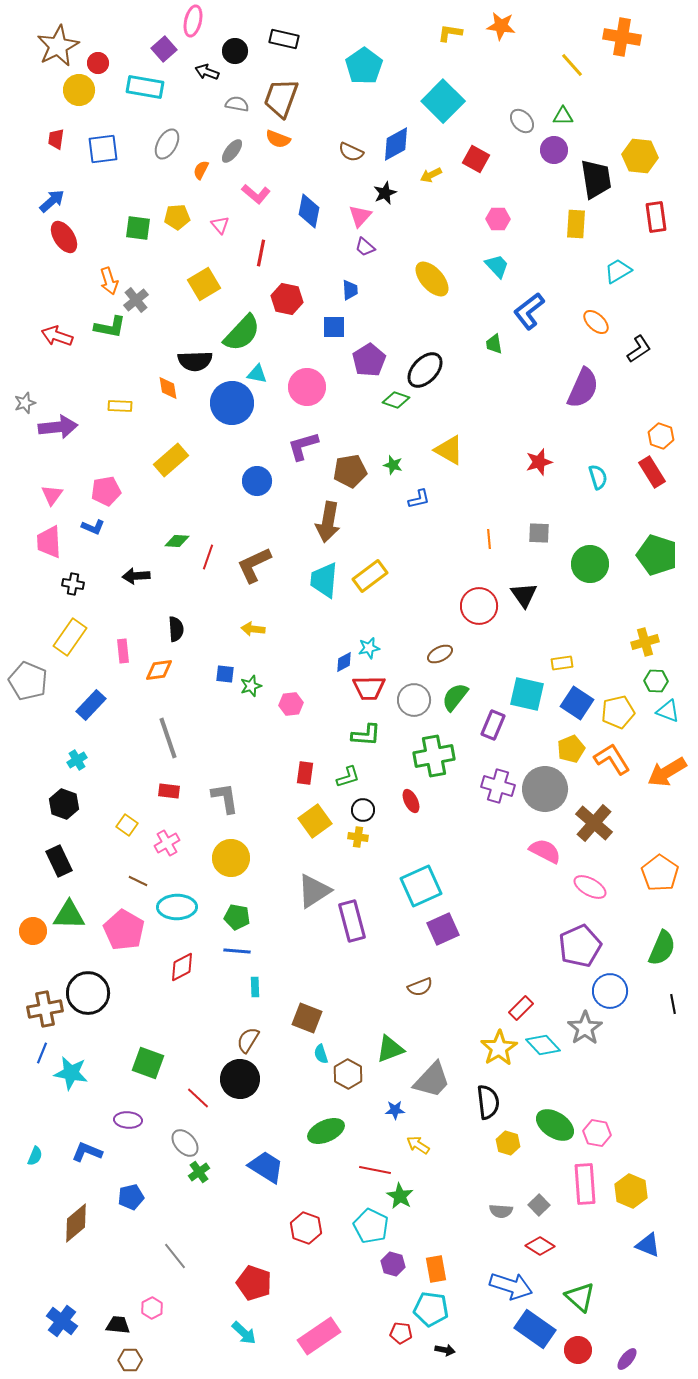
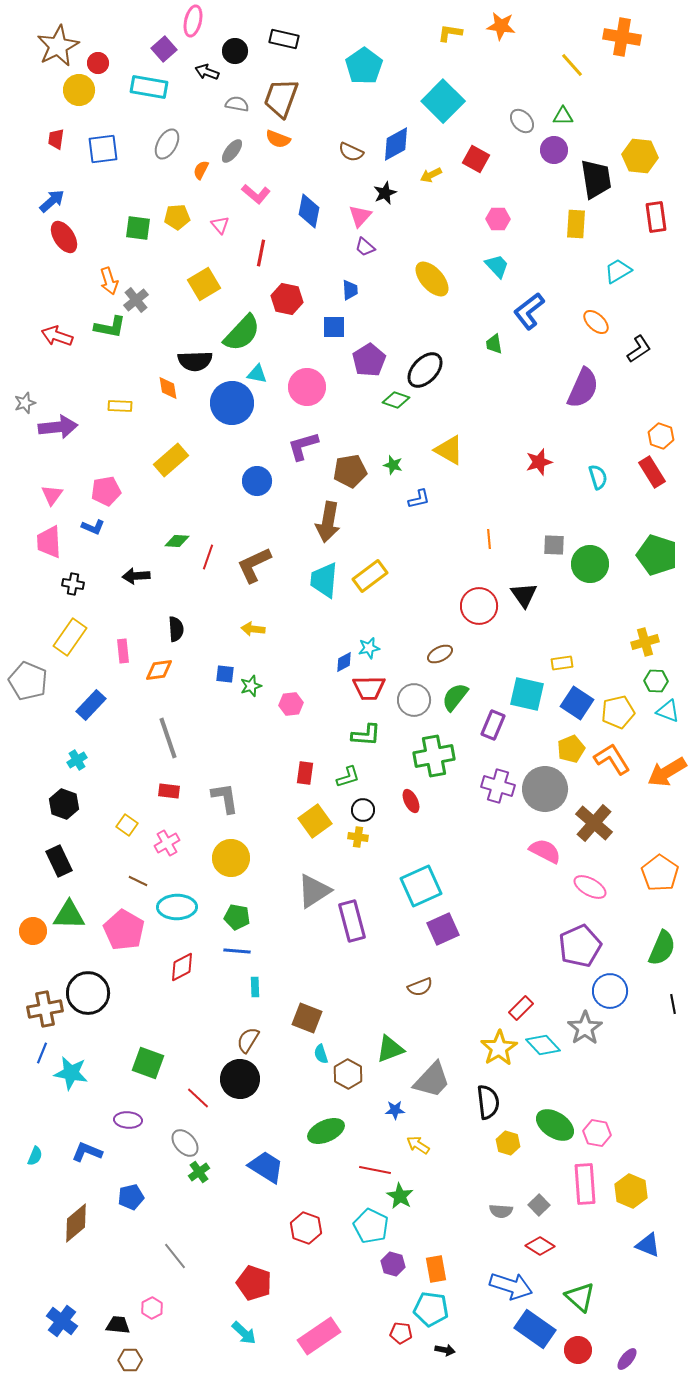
cyan rectangle at (145, 87): moved 4 px right
gray square at (539, 533): moved 15 px right, 12 px down
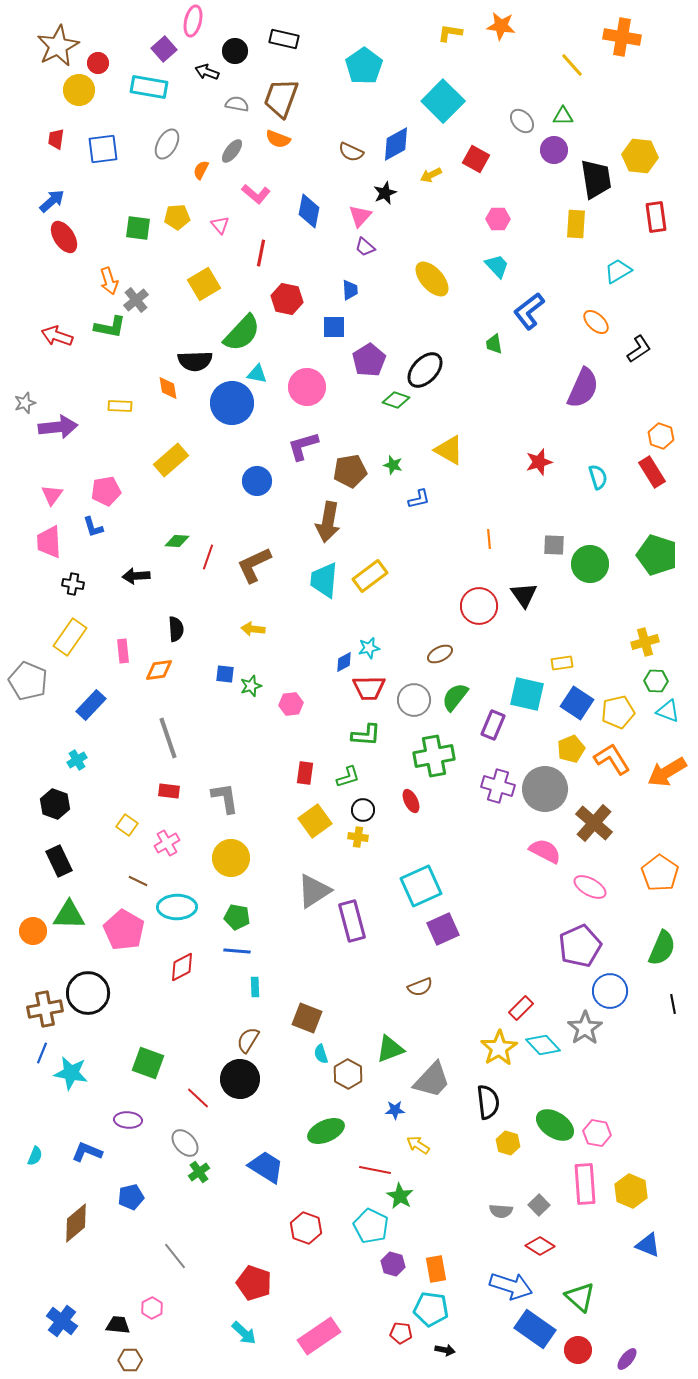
blue L-shape at (93, 527): rotated 50 degrees clockwise
black hexagon at (64, 804): moved 9 px left
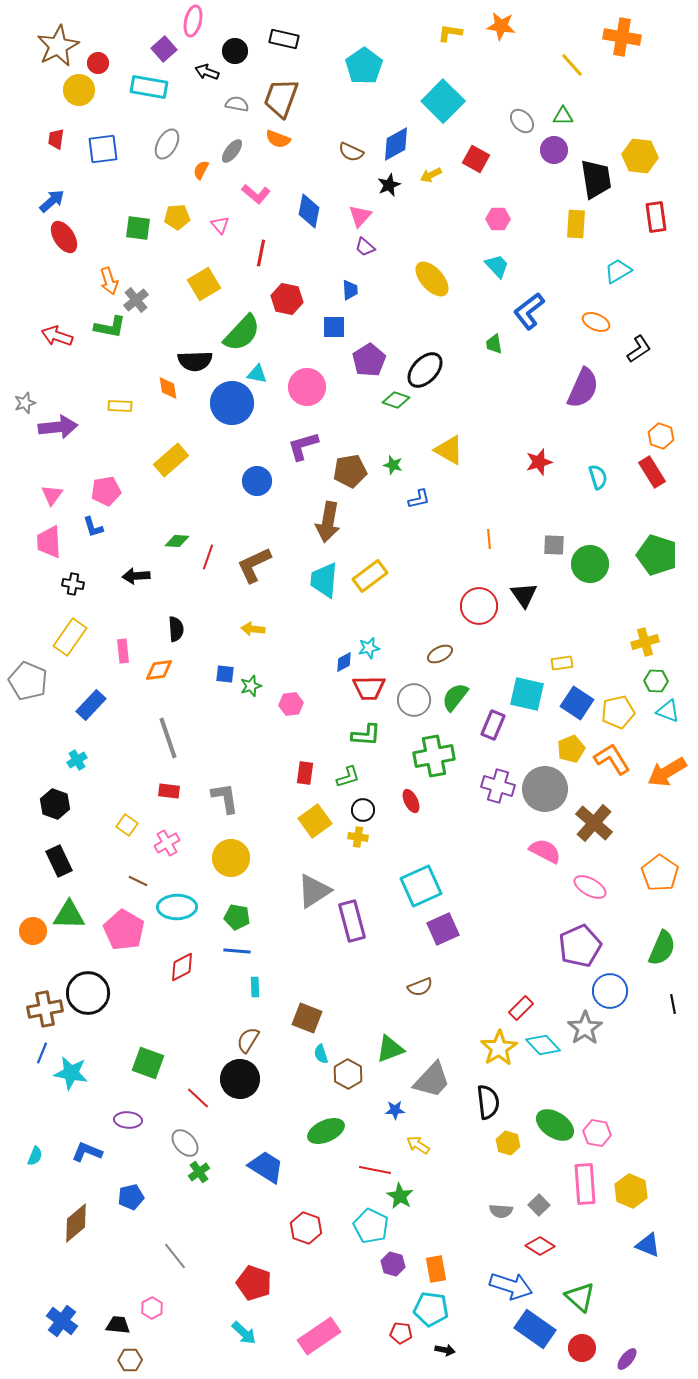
black star at (385, 193): moved 4 px right, 8 px up
orange ellipse at (596, 322): rotated 20 degrees counterclockwise
red circle at (578, 1350): moved 4 px right, 2 px up
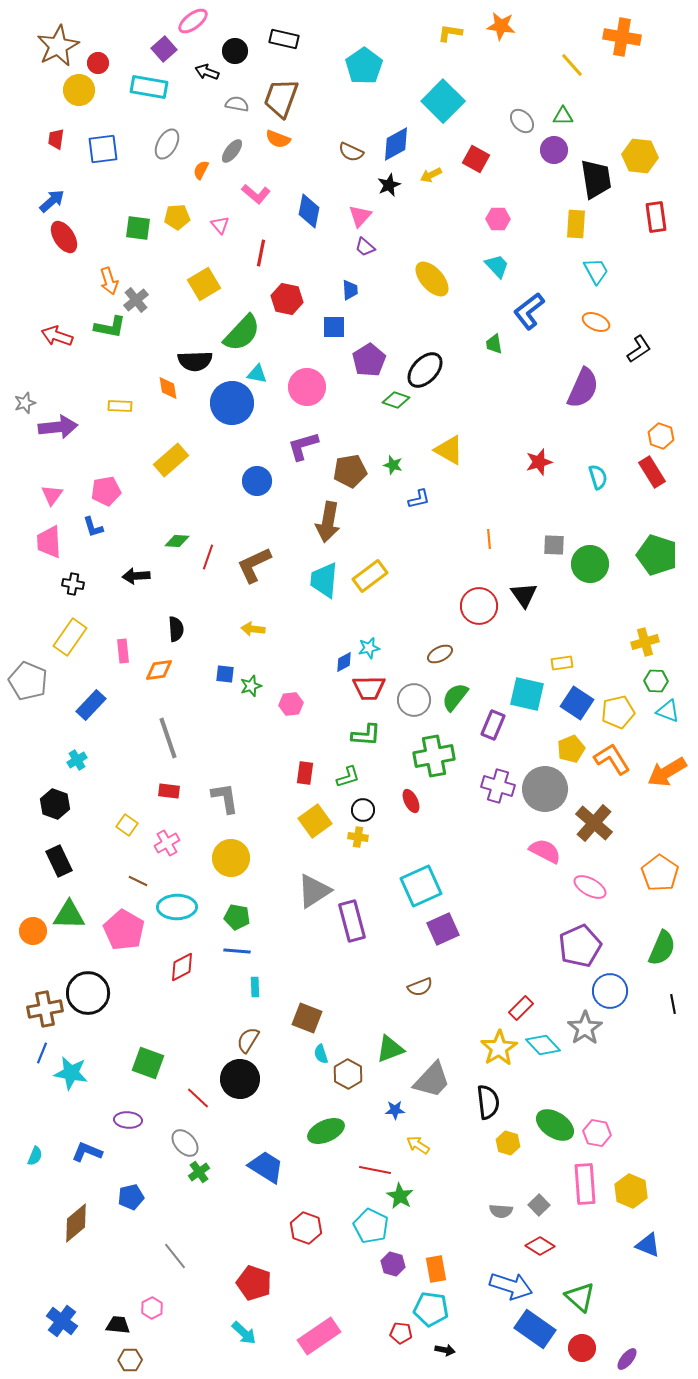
pink ellipse at (193, 21): rotated 40 degrees clockwise
cyan trapezoid at (618, 271): moved 22 px left; rotated 92 degrees clockwise
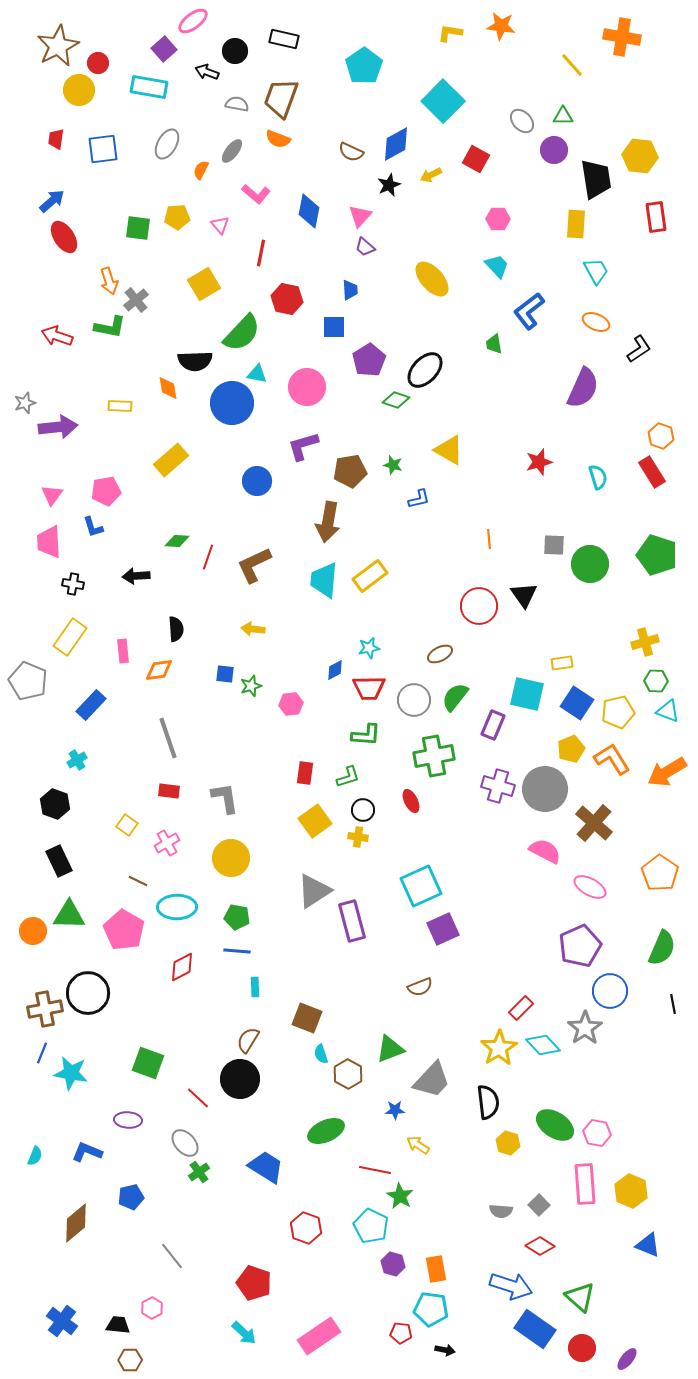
blue diamond at (344, 662): moved 9 px left, 8 px down
gray line at (175, 1256): moved 3 px left
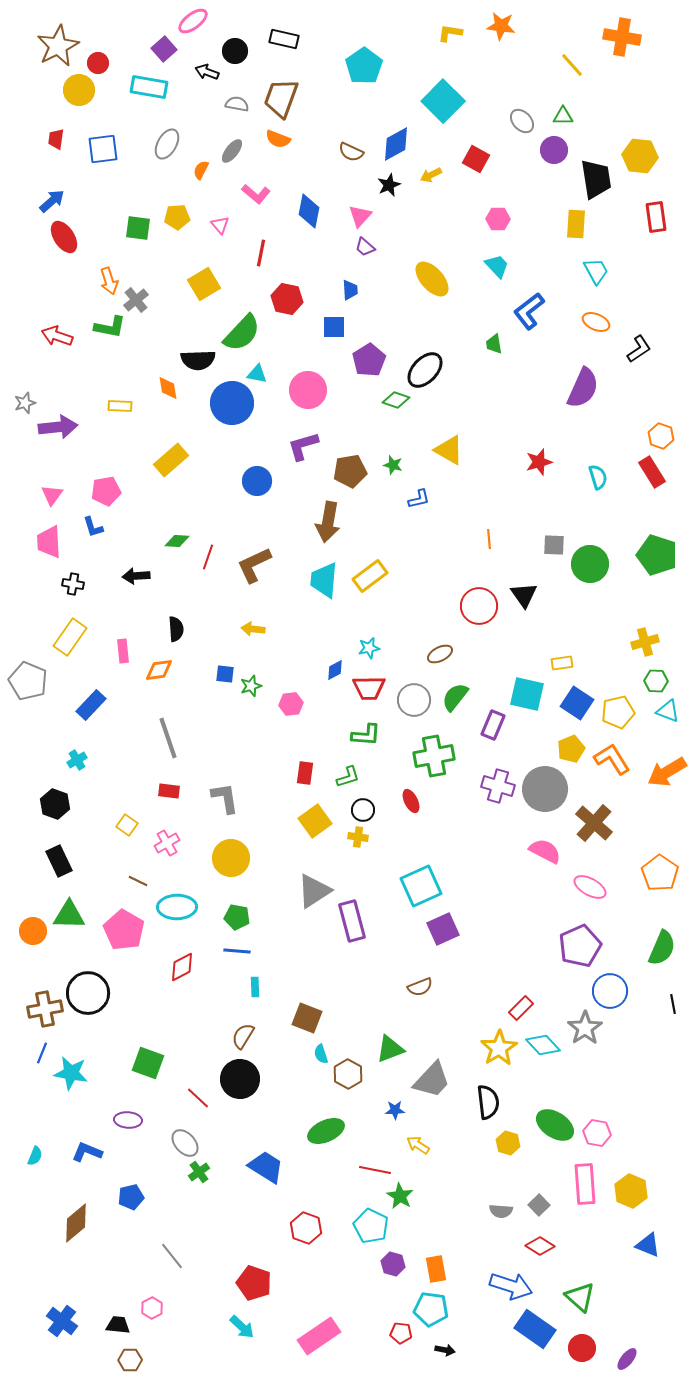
black semicircle at (195, 361): moved 3 px right, 1 px up
pink circle at (307, 387): moved 1 px right, 3 px down
brown semicircle at (248, 1040): moved 5 px left, 4 px up
cyan arrow at (244, 1333): moved 2 px left, 6 px up
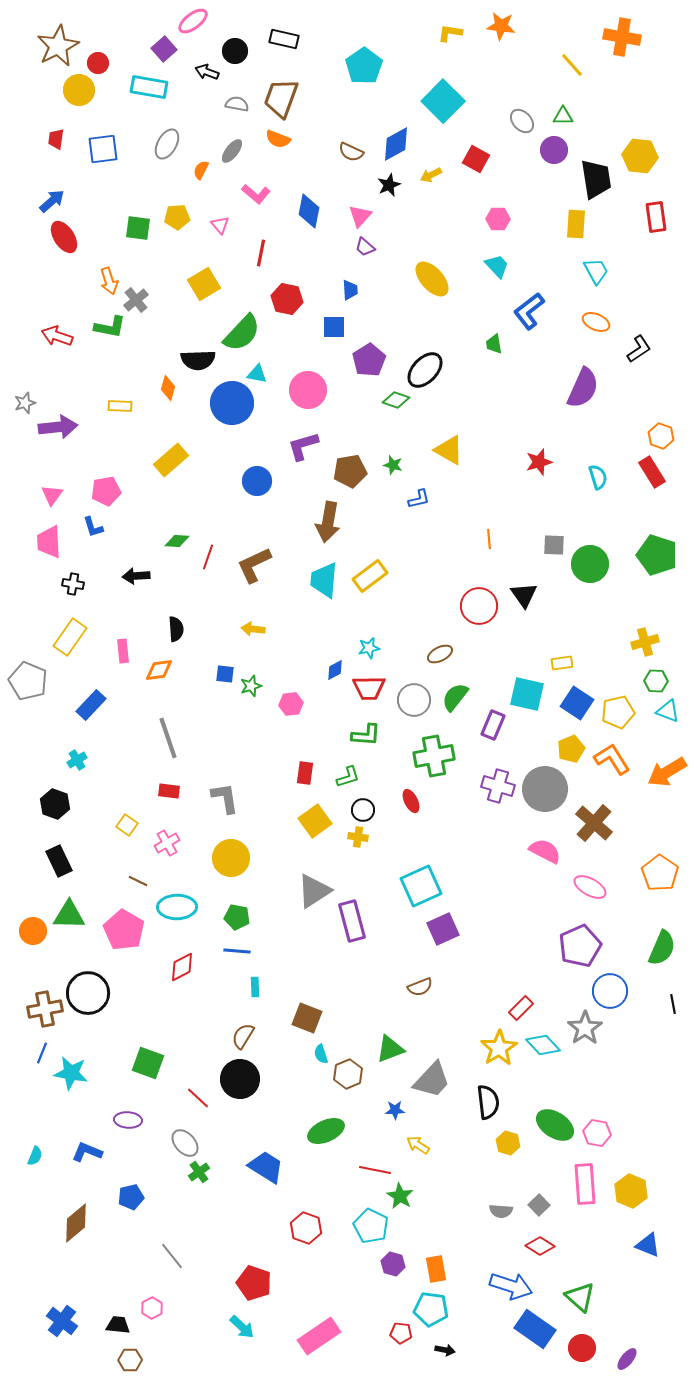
orange diamond at (168, 388): rotated 25 degrees clockwise
brown hexagon at (348, 1074): rotated 8 degrees clockwise
